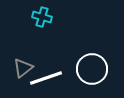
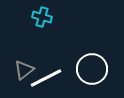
gray triangle: moved 1 px right, 2 px down
white line: rotated 8 degrees counterclockwise
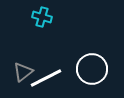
gray triangle: moved 1 px left, 2 px down
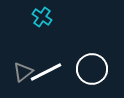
cyan cross: rotated 18 degrees clockwise
white line: moved 6 px up
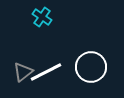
white circle: moved 1 px left, 2 px up
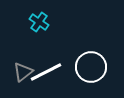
cyan cross: moved 3 px left, 5 px down
